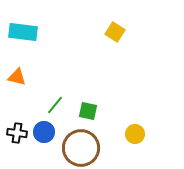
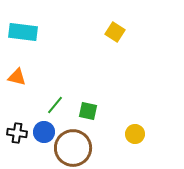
brown circle: moved 8 px left
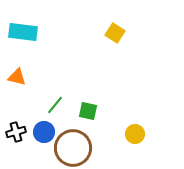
yellow square: moved 1 px down
black cross: moved 1 px left, 1 px up; rotated 24 degrees counterclockwise
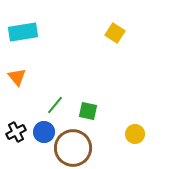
cyan rectangle: rotated 16 degrees counterclockwise
orange triangle: rotated 36 degrees clockwise
black cross: rotated 12 degrees counterclockwise
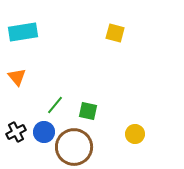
yellow square: rotated 18 degrees counterclockwise
brown circle: moved 1 px right, 1 px up
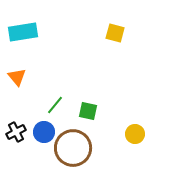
brown circle: moved 1 px left, 1 px down
